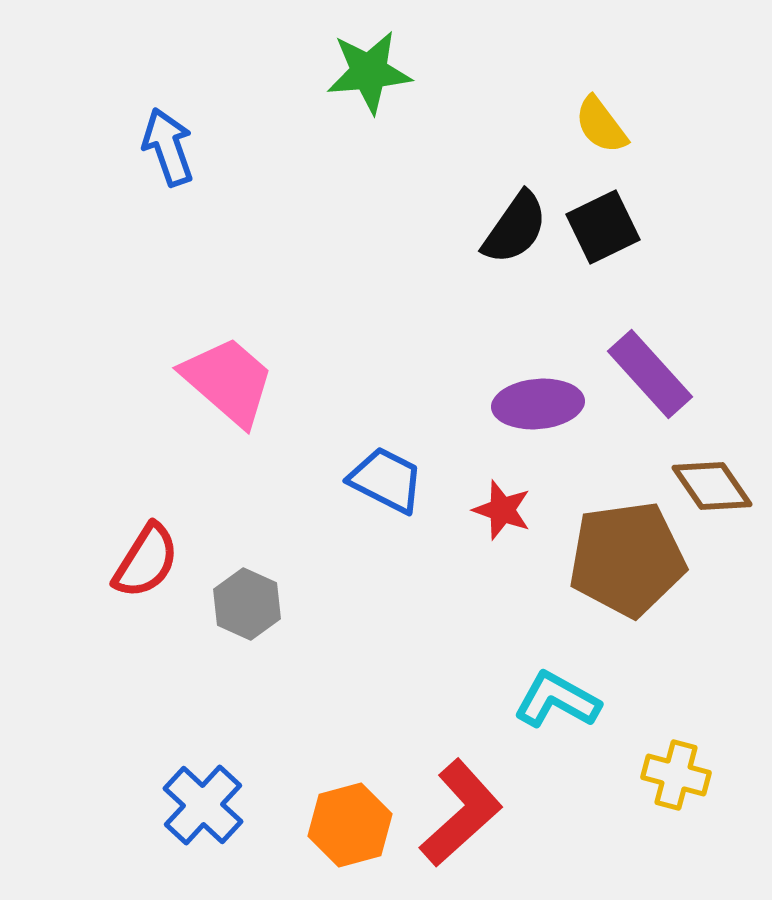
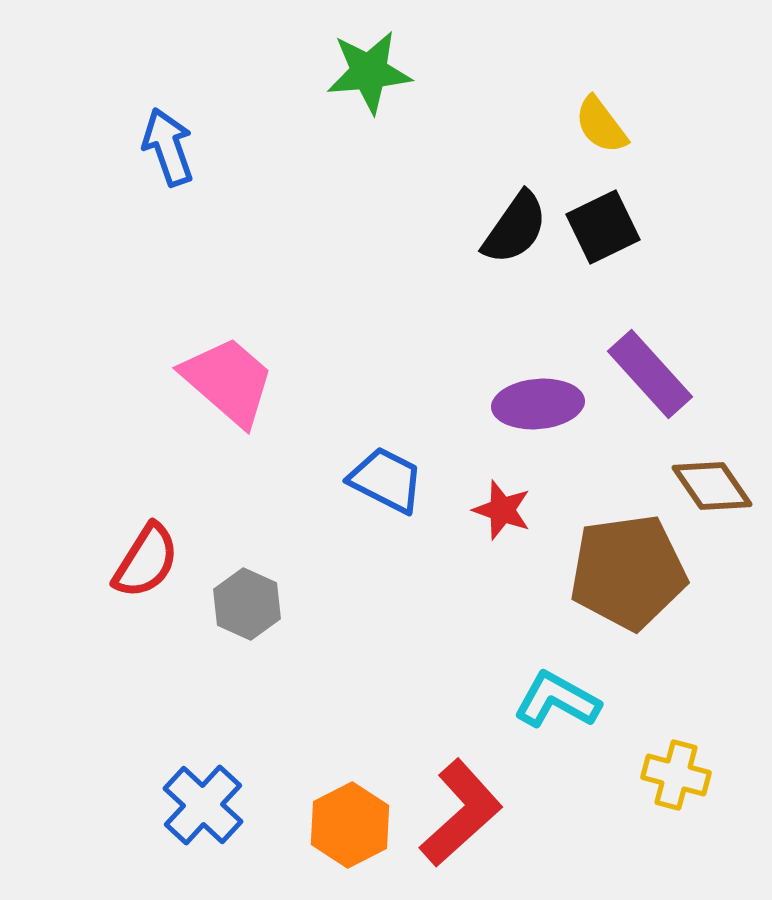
brown pentagon: moved 1 px right, 13 px down
orange hexagon: rotated 12 degrees counterclockwise
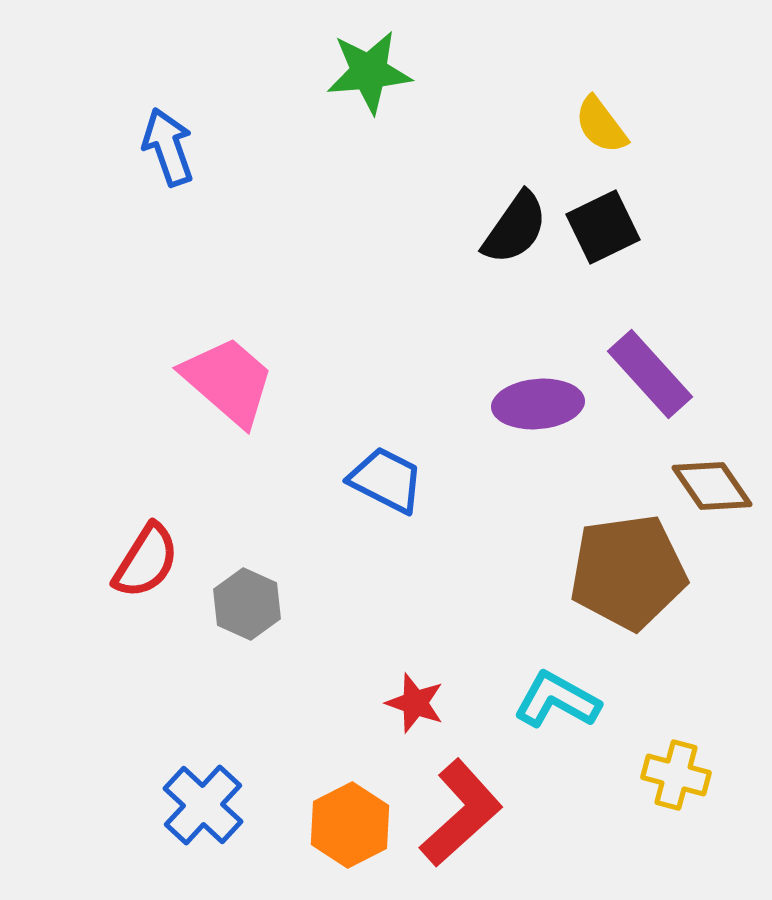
red star: moved 87 px left, 193 px down
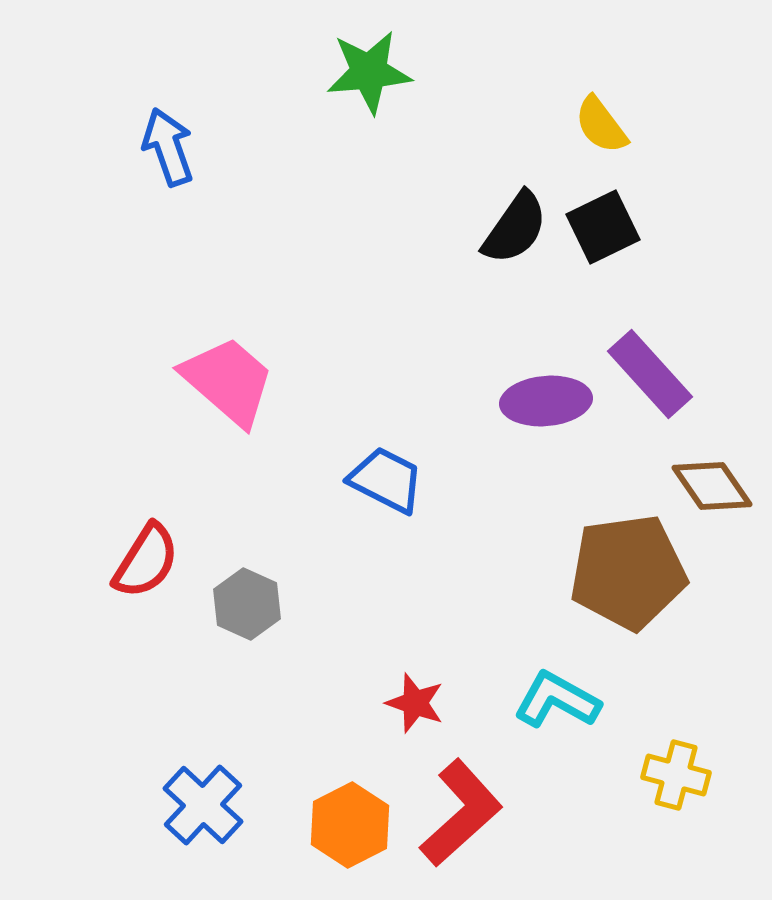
purple ellipse: moved 8 px right, 3 px up
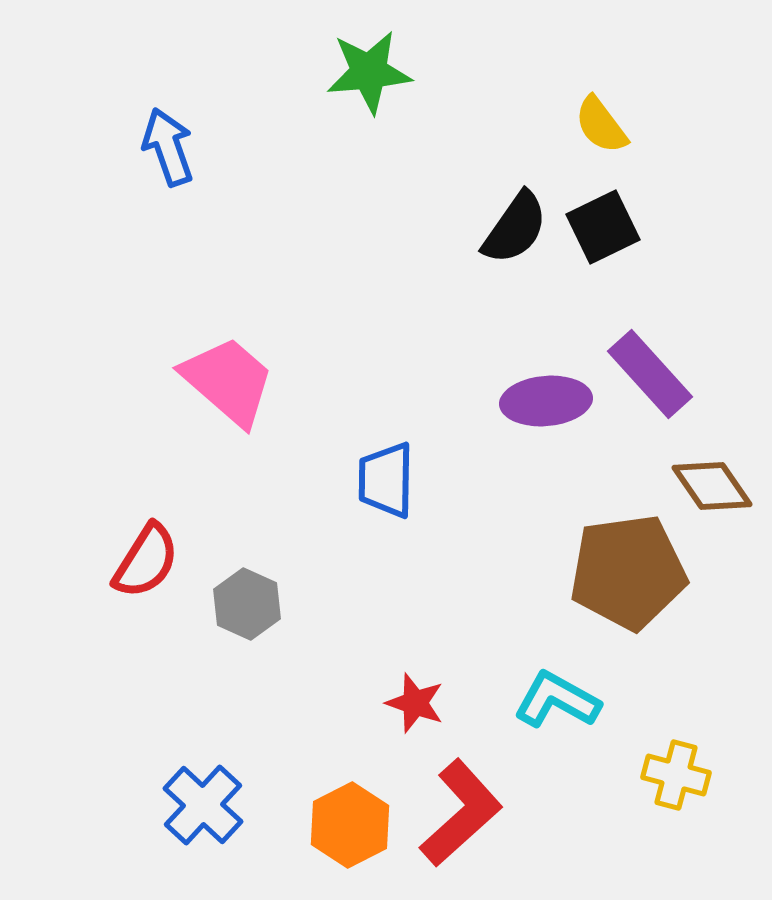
blue trapezoid: rotated 116 degrees counterclockwise
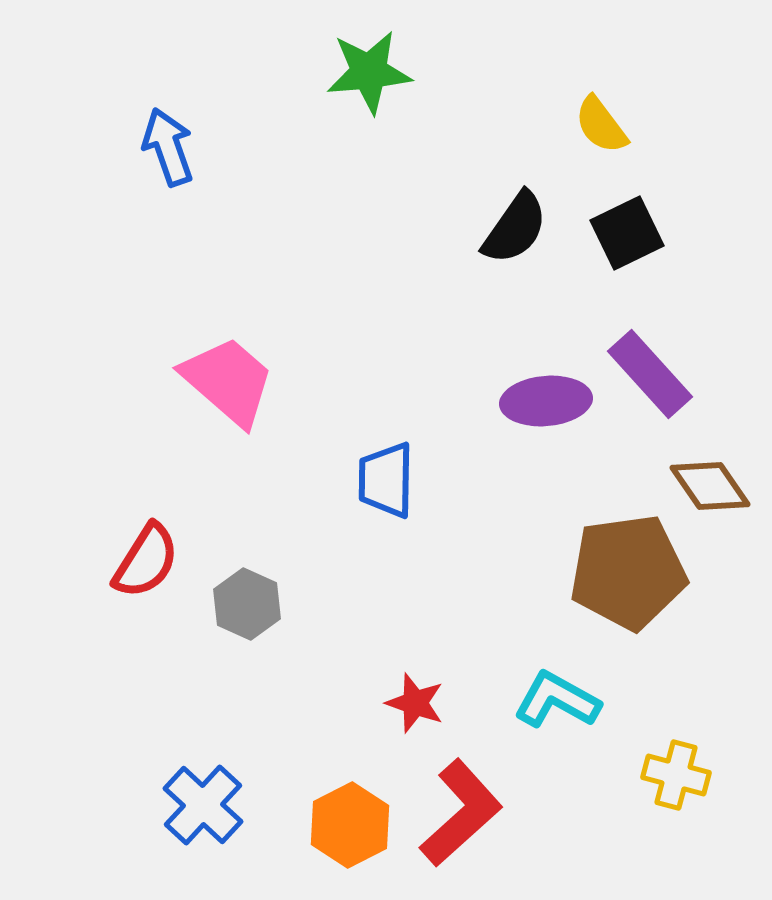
black square: moved 24 px right, 6 px down
brown diamond: moved 2 px left
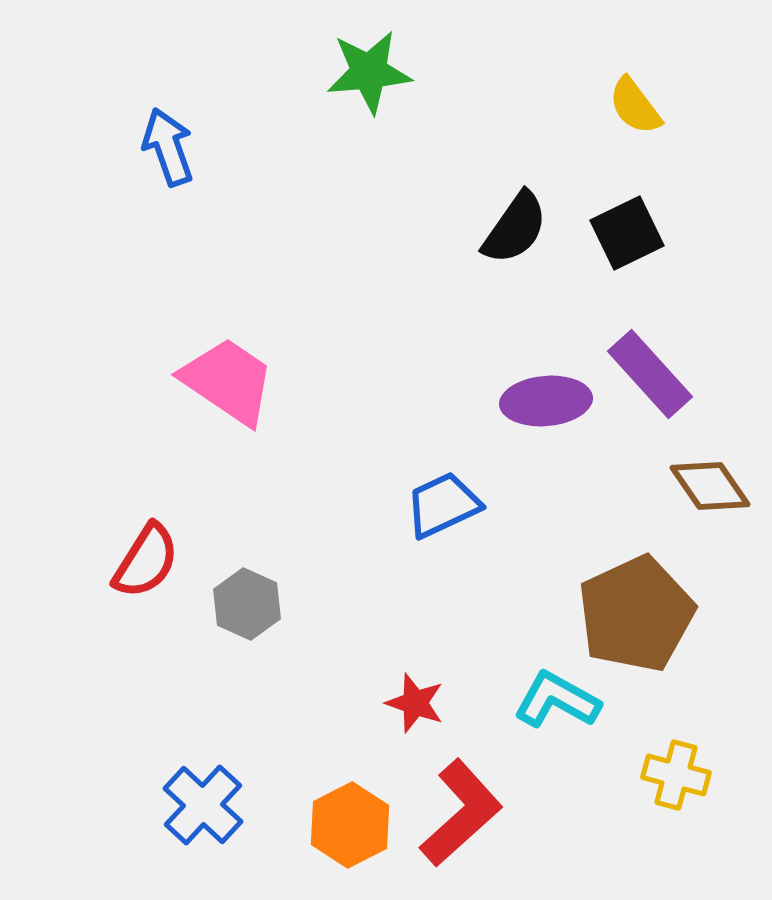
yellow semicircle: moved 34 px right, 19 px up
pink trapezoid: rotated 7 degrees counterclockwise
blue trapezoid: moved 57 px right, 25 px down; rotated 64 degrees clockwise
brown pentagon: moved 8 px right, 42 px down; rotated 17 degrees counterclockwise
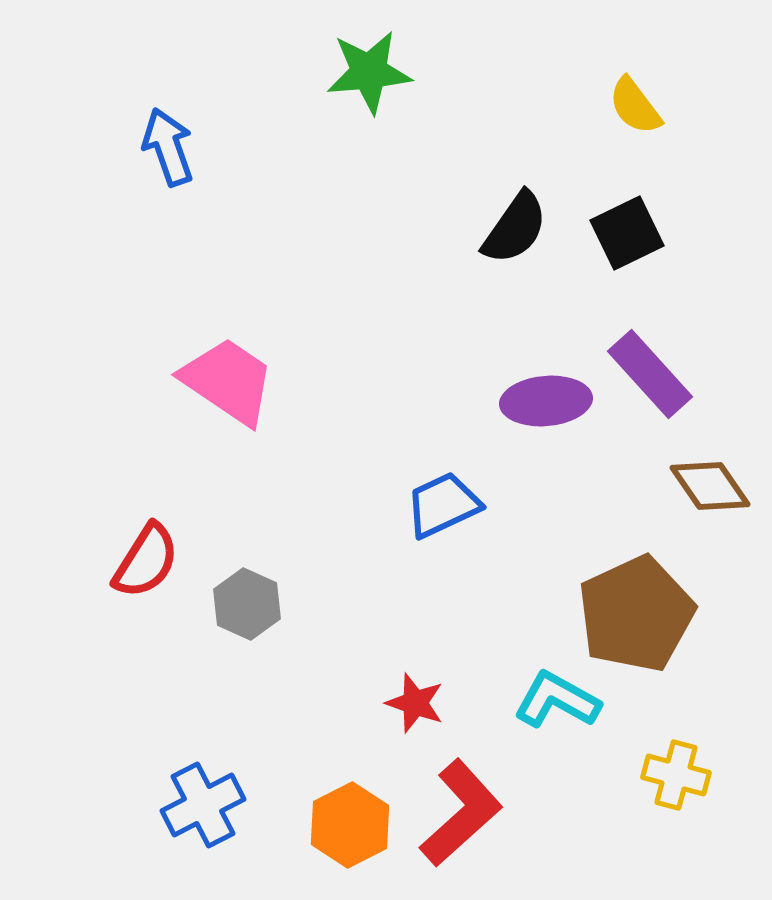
blue cross: rotated 20 degrees clockwise
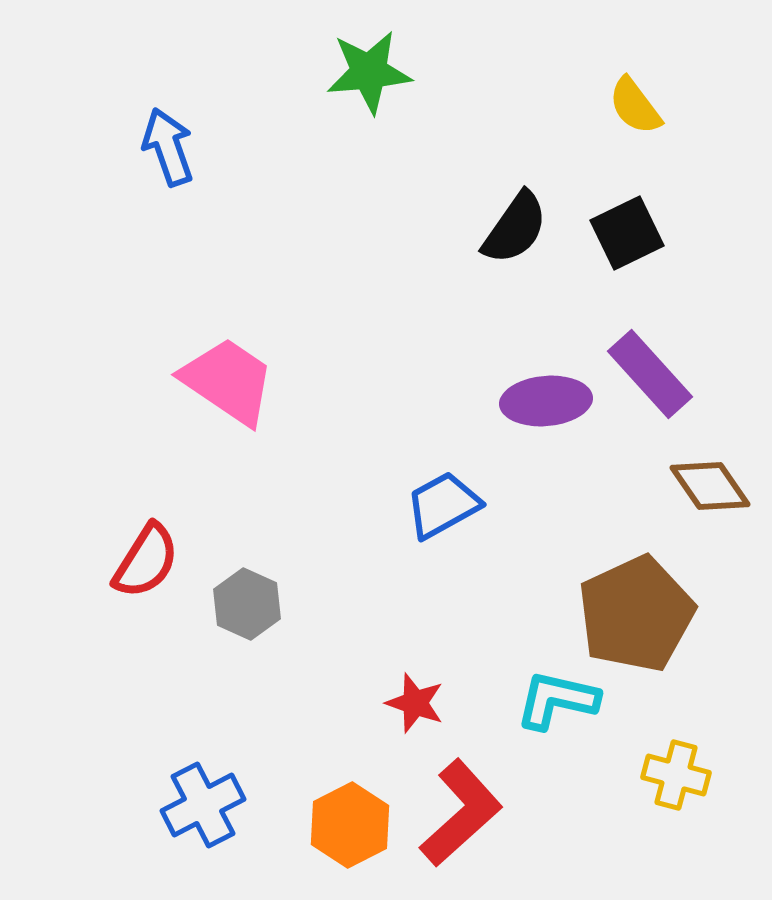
blue trapezoid: rotated 4 degrees counterclockwise
cyan L-shape: rotated 16 degrees counterclockwise
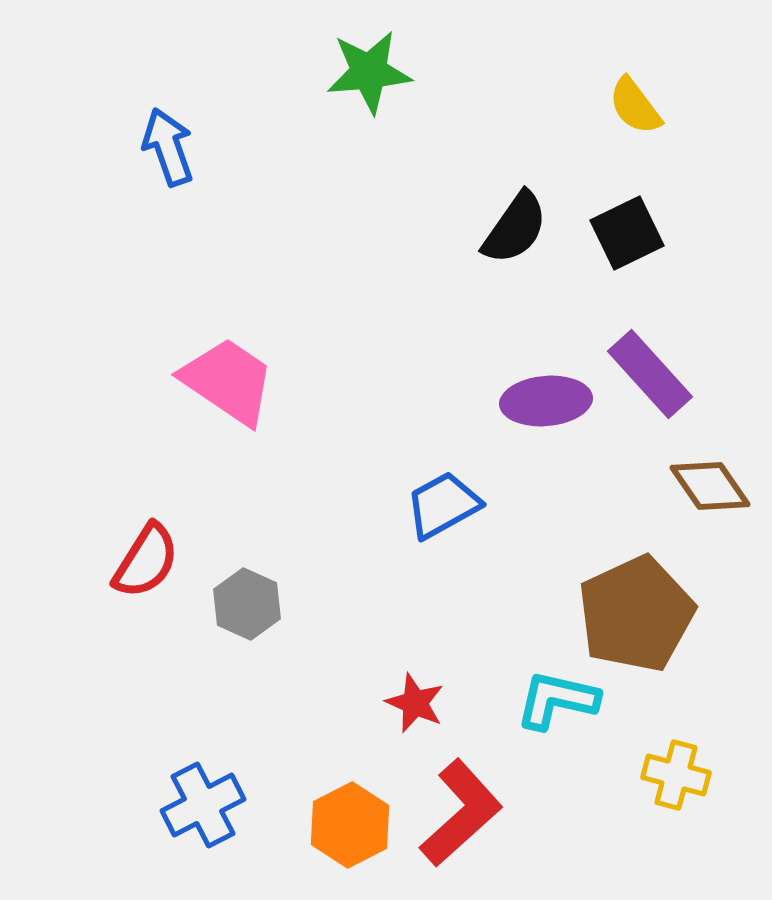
red star: rotated 4 degrees clockwise
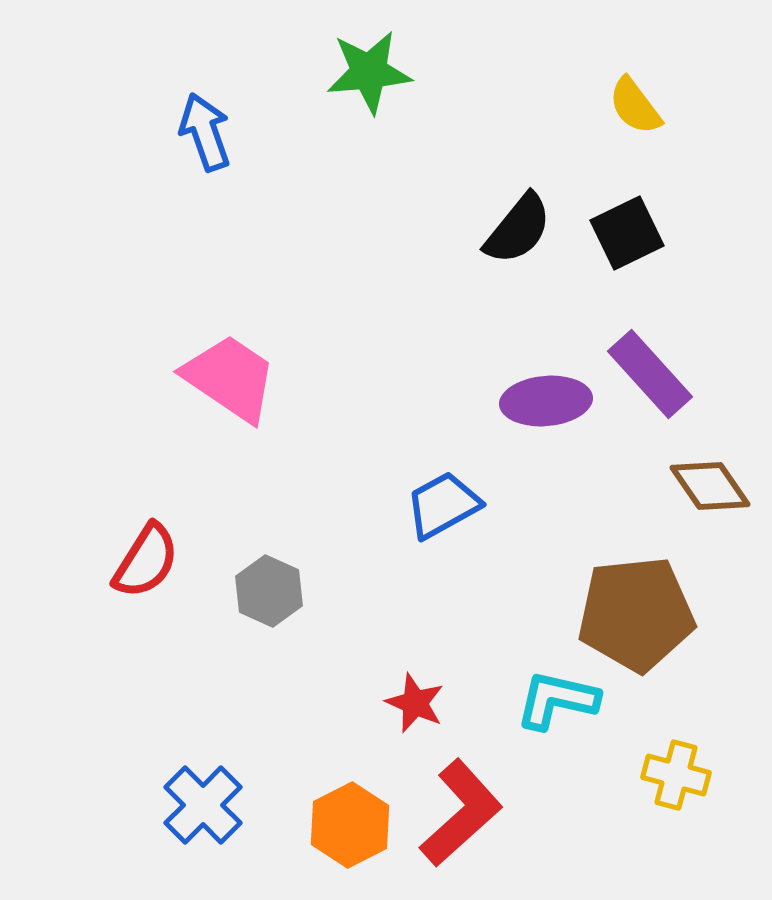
blue arrow: moved 37 px right, 15 px up
black semicircle: moved 3 px right, 1 px down; rotated 4 degrees clockwise
pink trapezoid: moved 2 px right, 3 px up
gray hexagon: moved 22 px right, 13 px up
brown pentagon: rotated 19 degrees clockwise
blue cross: rotated 18 degrees counterclockwise
